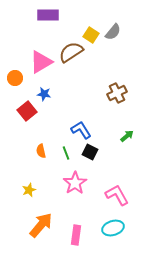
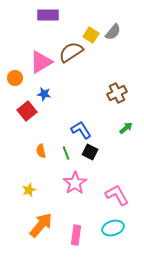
green arrow: moved 1 px left, 8 px up
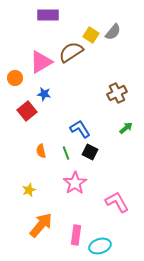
blue L-shape: moved 1 px left, 1 px up
pink L-shape: moved 7 px down
cyan ellipse: moved 13 px left, 18 px down
